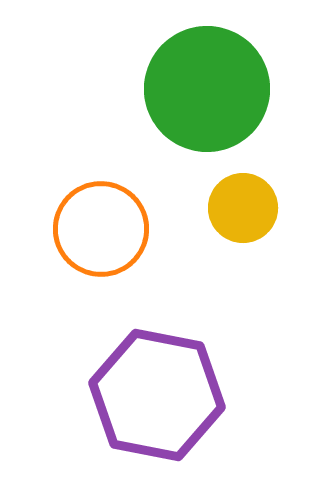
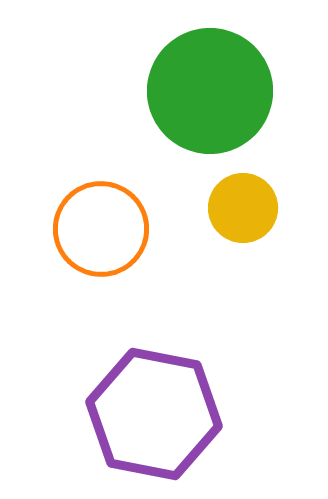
green circle: moved 3 px right, 2 px down
purple hexagon: moved 3 px left, 19 px down
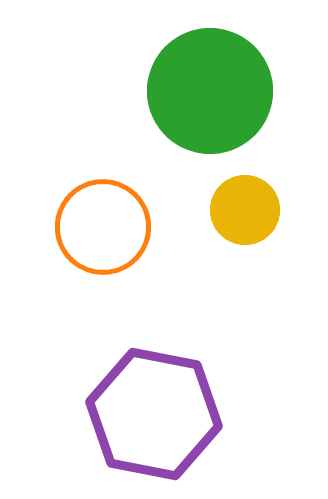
yellow circle: moved 2 px right, 2 px down
orange circle: moved 2 px right, 2 px up
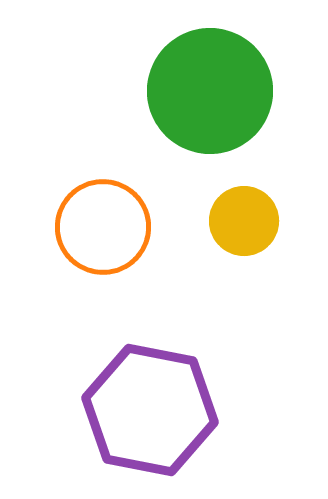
yellow circle: moved 1 px left, 11 px down
purple hexagon: moved 4 px left, 4 px up
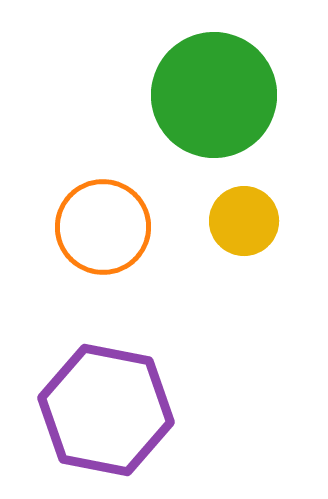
green circle: moved 4 px right, 4 px down
purple hexagon: moved 44 px left
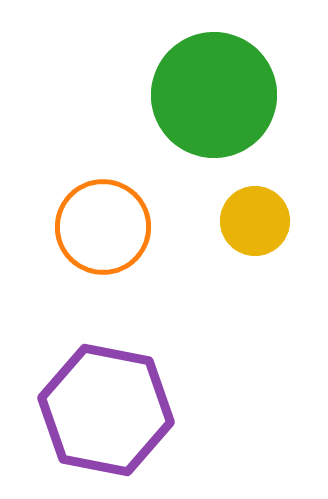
yellow circle: moved 11 px right
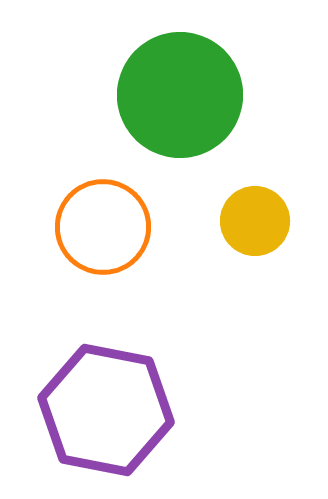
green circle: moved 34 px left
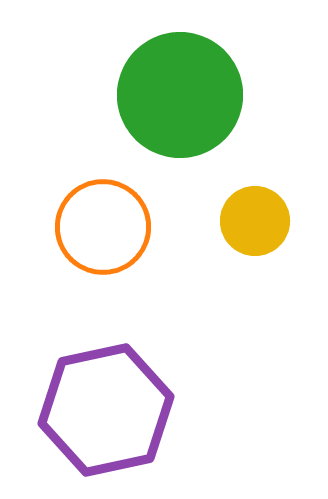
purple hexagon: rotated 23 degrees counterclockwise
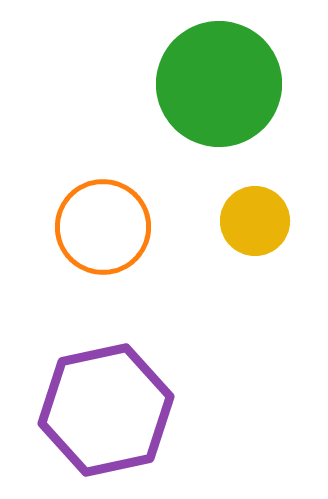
green circle: moved 39 px right, 11 px up
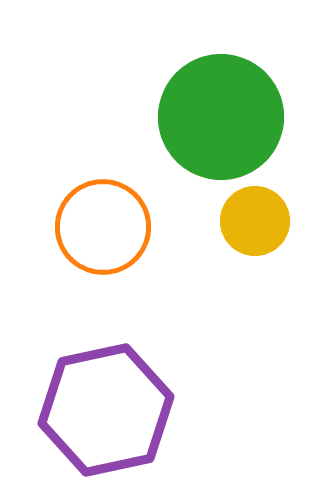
green circle: moved 2 px right, 33 px down
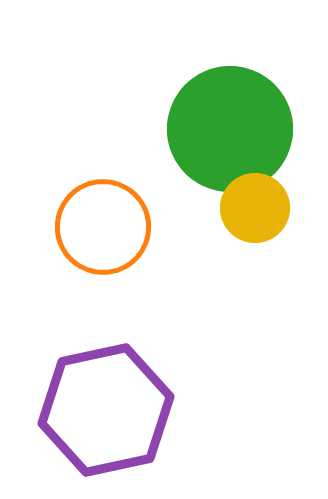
green circle: moved 9 px right, 12 px down
yellow circle: moved 13 px up
